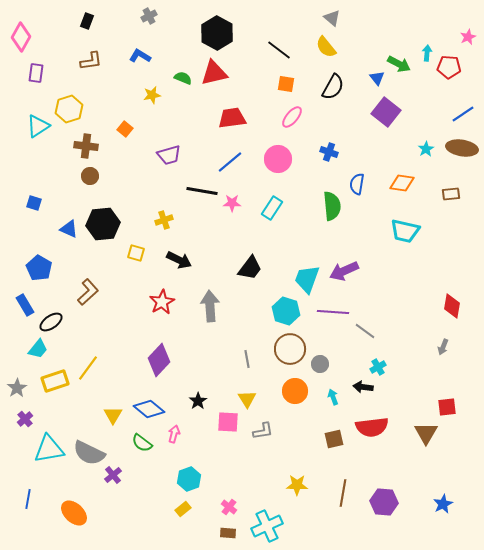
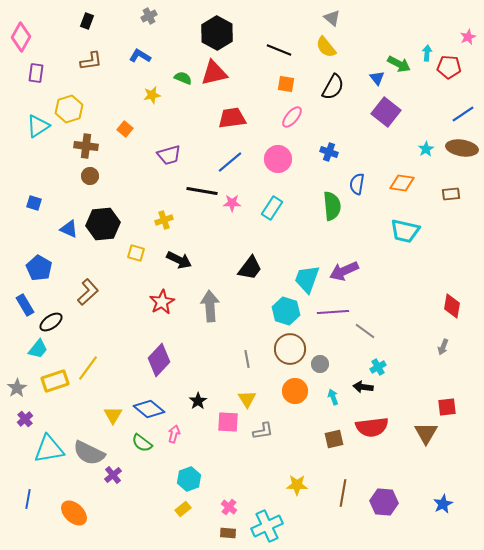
black line at (279, 50): rotated 15 degrees counterclockwise
purple line at (333, 312): rotated 8 degrees counterclockwise
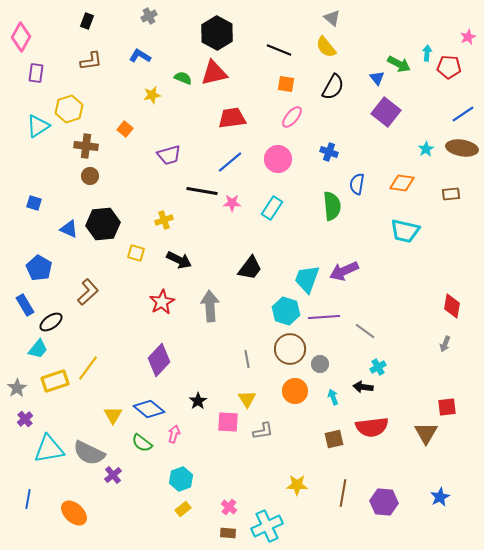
purple line at (333, 312): moved 9 px left, 5 px down
gray arrow at (443, 347): moved 2 px right, 3 px up
cyan hexagon at (189, 479): moved 8 px left
blue star at (443, 504): moved 3 px left, 7 px up
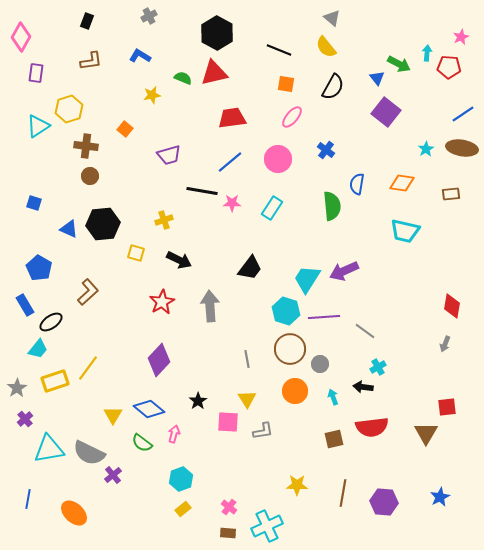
pink star at (468, 37): moved 7 px left
blue cross at (329, 152): moved 3 px left, 2 px up; rotated 18 degrees clockwise
cyan trapezoid at (307, 279): rotated 12 degrees clockwise
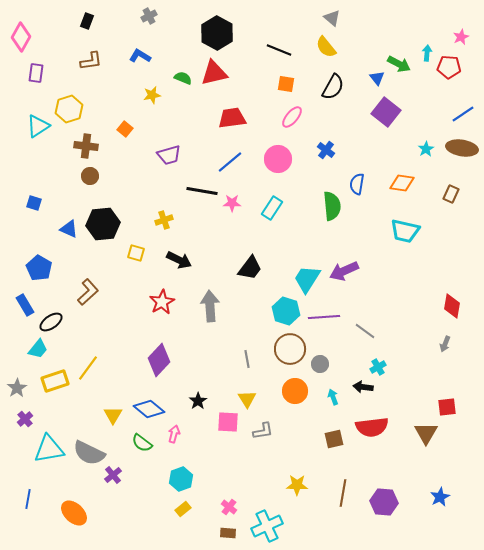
brown rectangle at (451, 194): rotated 60 degrees counterclockwise
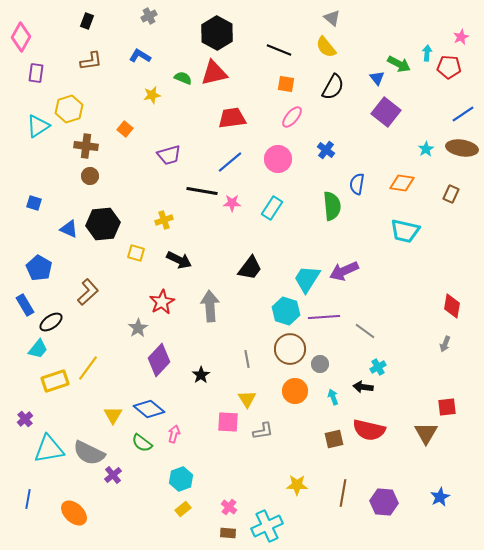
gray star at (17, 388): moved 121 px right, 60 px up
black star at (198, 401): moved 3 px right, 26 px up
red semicircle at (372, 427): moved 3 px left, 3 px down; rotated 20 degrees clockwise
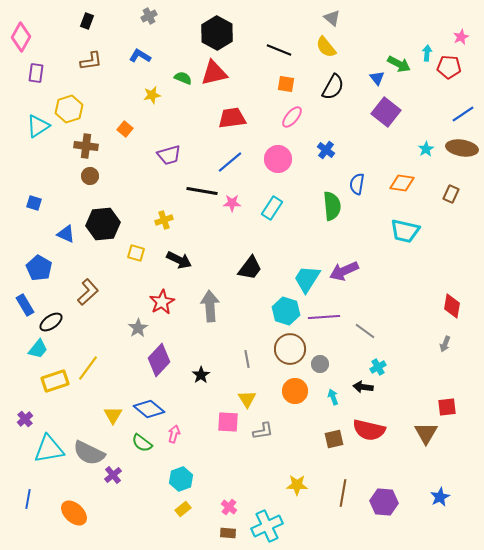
blue triangle at (69, 229): moved 3 px left, 5 px down
